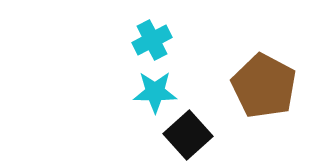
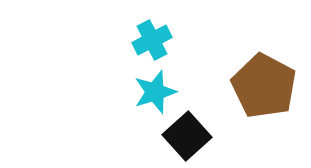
cyan star: rotated 18 degrees counterclockwise
black square: moved 1 px left, 1 px down
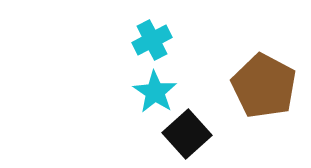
cyan star: rotated 21 degrees counterclockwise
black square: moved 2 px up
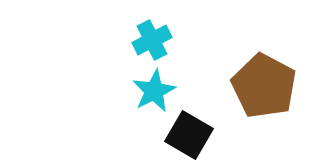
cyan star: moved 1 px left, 1 px up; rotated 12 degrees clockwise
black square: moved 2 px right, 1 px down; rotated 18 degrees counterclockwise
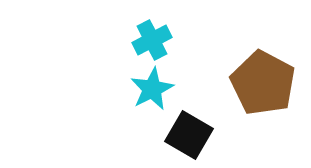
brown pentagon: moved 1 px left, 3 px up
cyan star: moved 2 px left, 2 px up
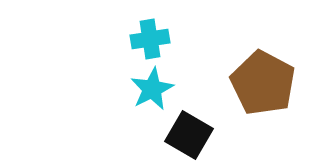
cyan cross: moved 2 px left, 1 px up; rotated 18 degrees clockwise
